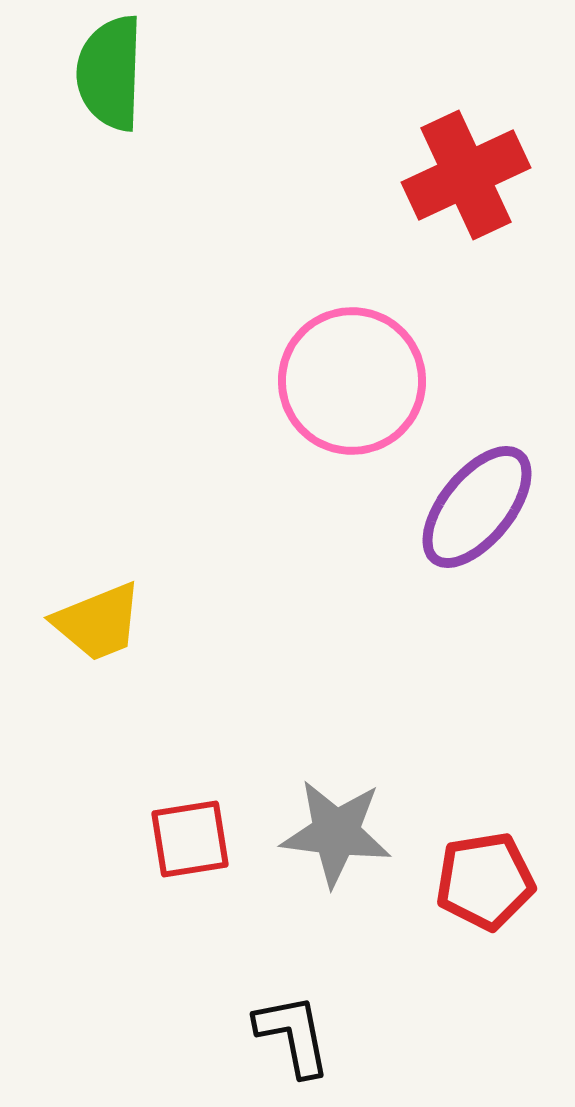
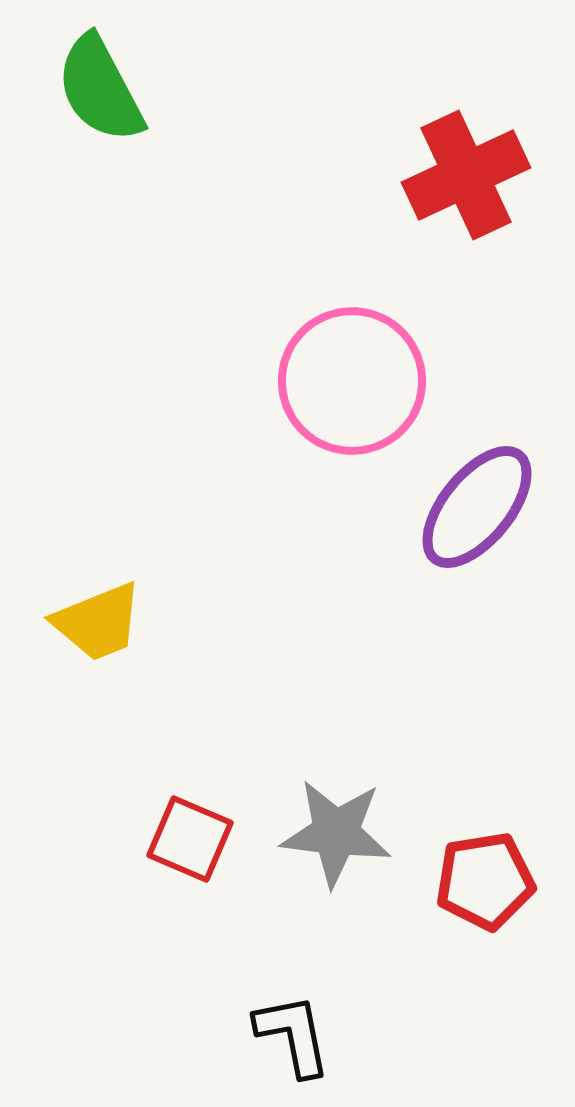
green semicircle: moved 10 px left, 16 px down; rotated 30 degrees counterclockwise
red square: rotated 32 degrees clockwise
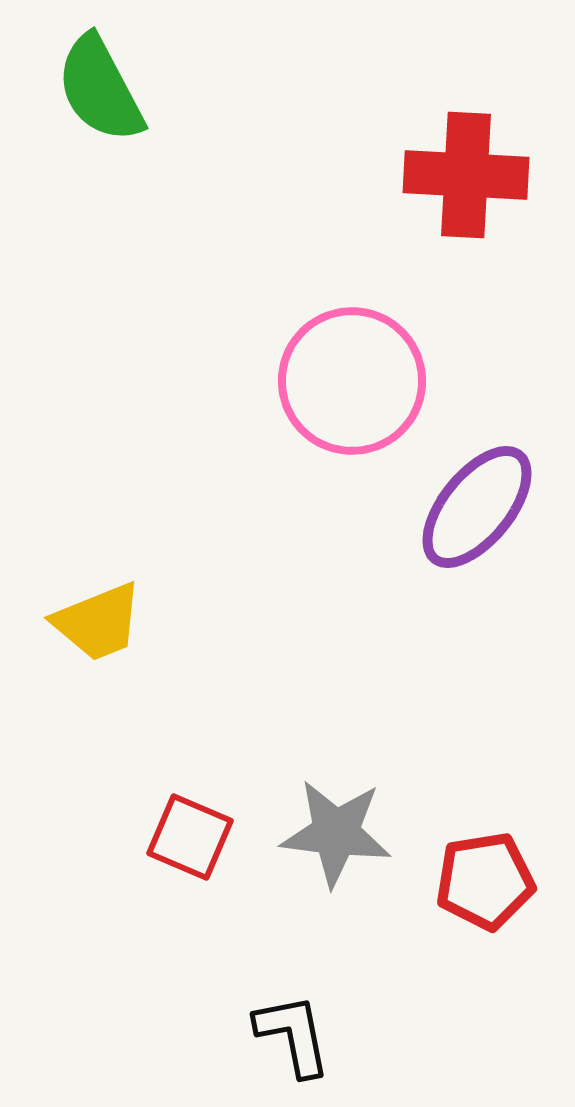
red cross: rotated 28 degrees clockwise
red square: moved 2 px up
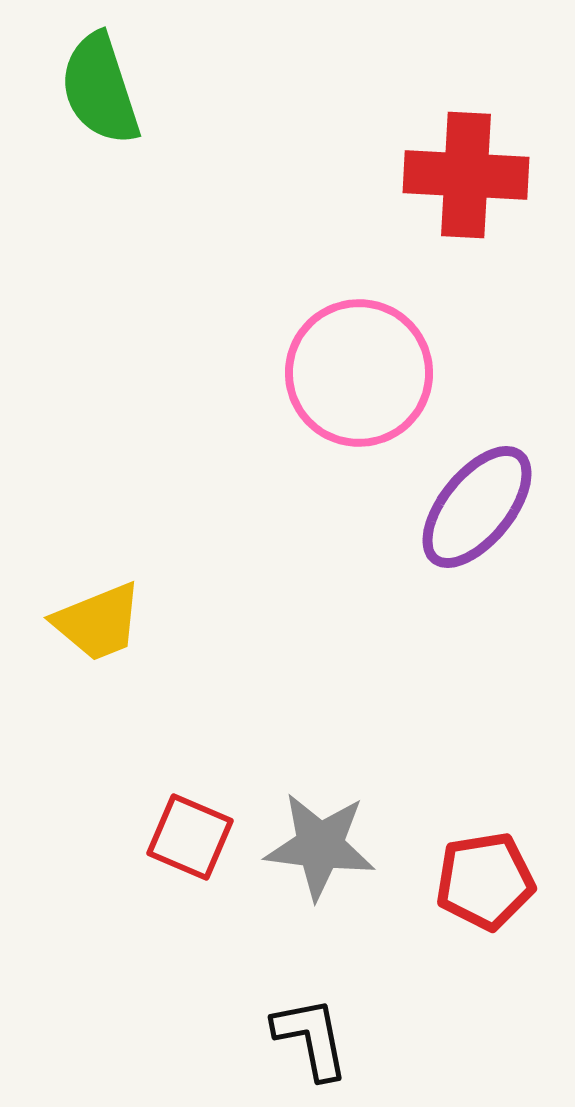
green semicircle: rotated 10 degrees clockwise
pink circle: moved 7 px right, 8 px up
gray star: moved 16 px left, 13 px down
black L-shape: moved 18 px right, 3 px down
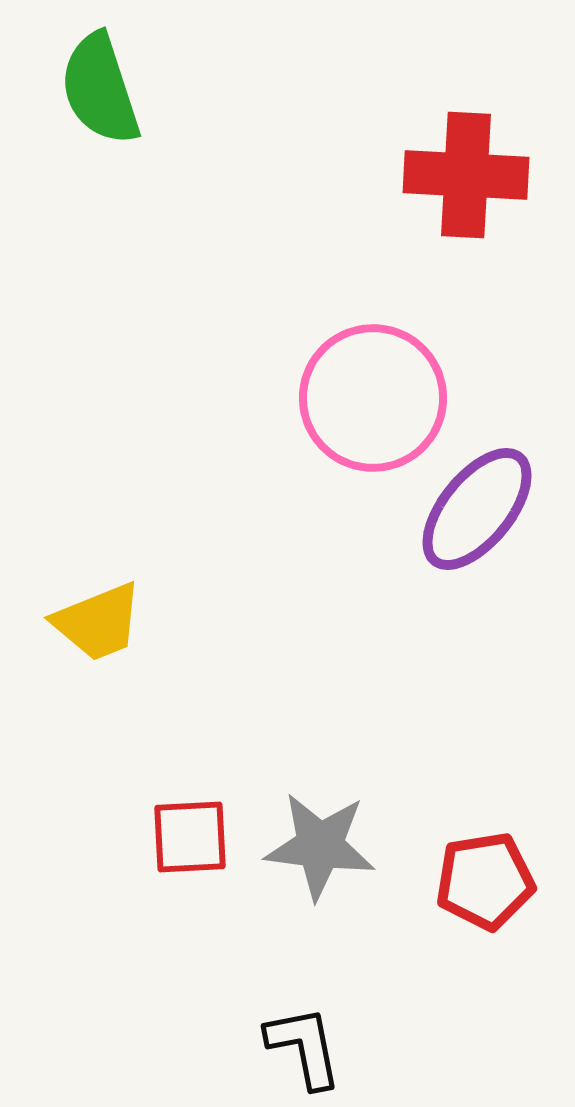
pink circle: moved 14 px right, 25 px down
purple ellipse: moved 2 px down
red square: rotated 26 degrees counterclockwise
black L-shape: moved 7 px left, 9 px down
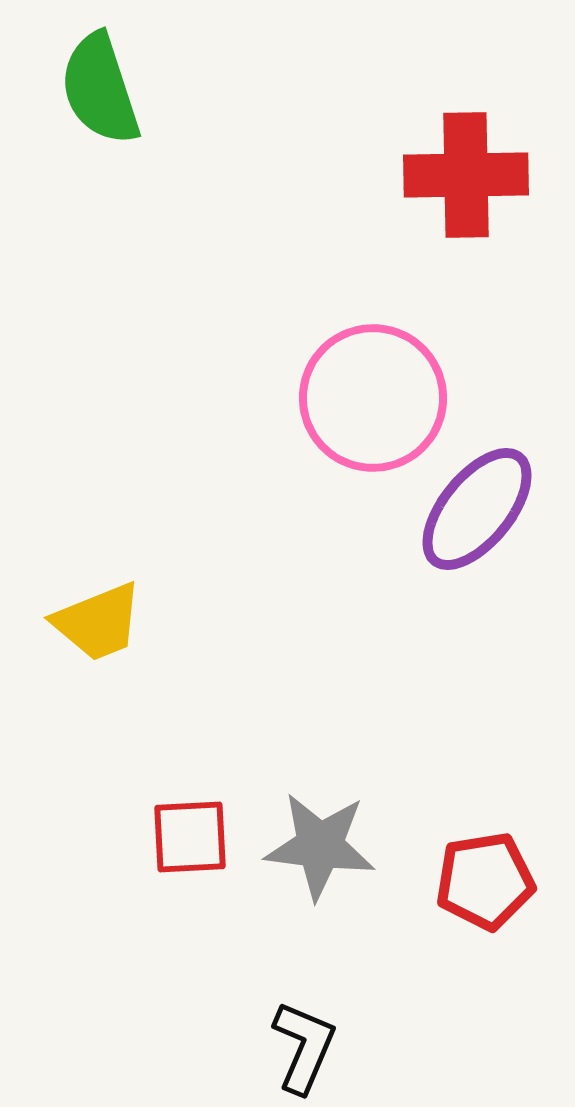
red cross: rotated 4 degrees counterclockwise
black L-shape: rotated 34 degrees clockwise
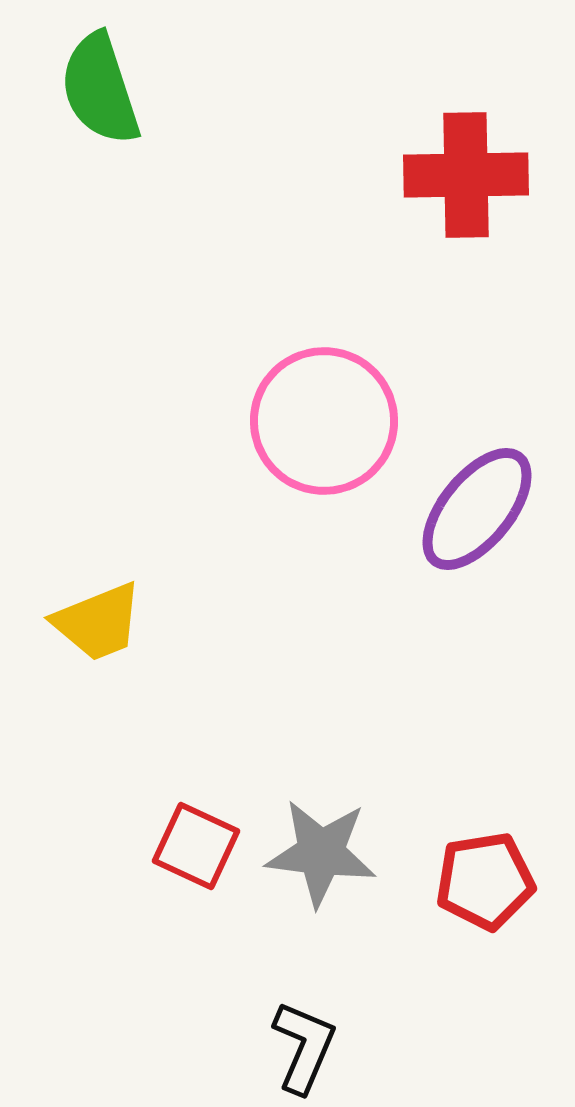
pink circle: moved 49 px left, 23 px down
red square: moved 6 px right, 9 px down; rotated 28 degrees clockwise
gray star: moved 1 px right, 7 px down
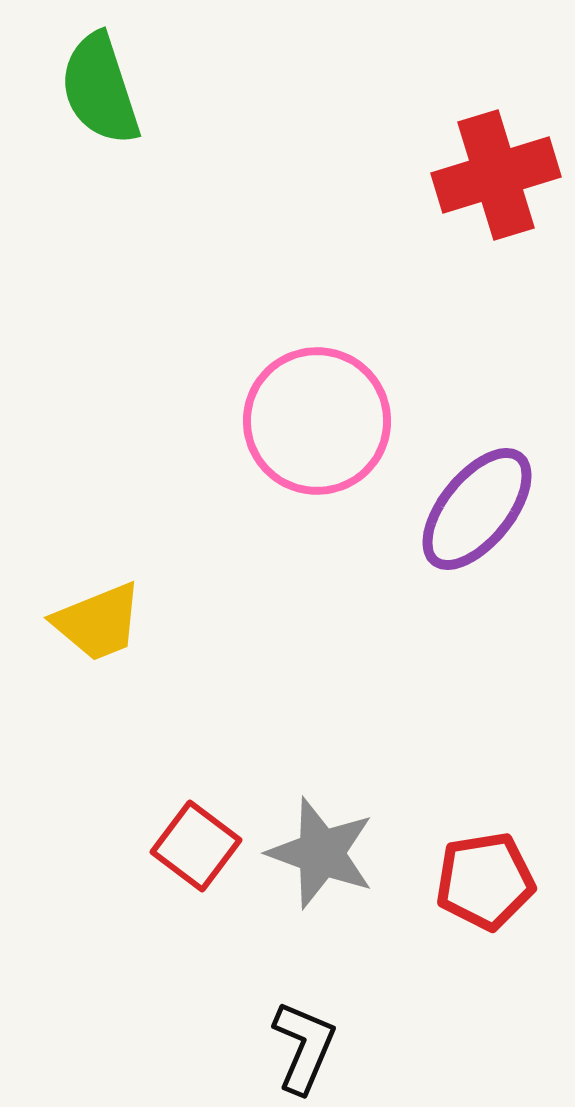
red cross: moved 30 px right; rotated 16 degrees counterclockwise
pink circle: moved 7 px left
red square: rotated 12 degrees clockwise
gray star: rotated 13 degrees clockwise
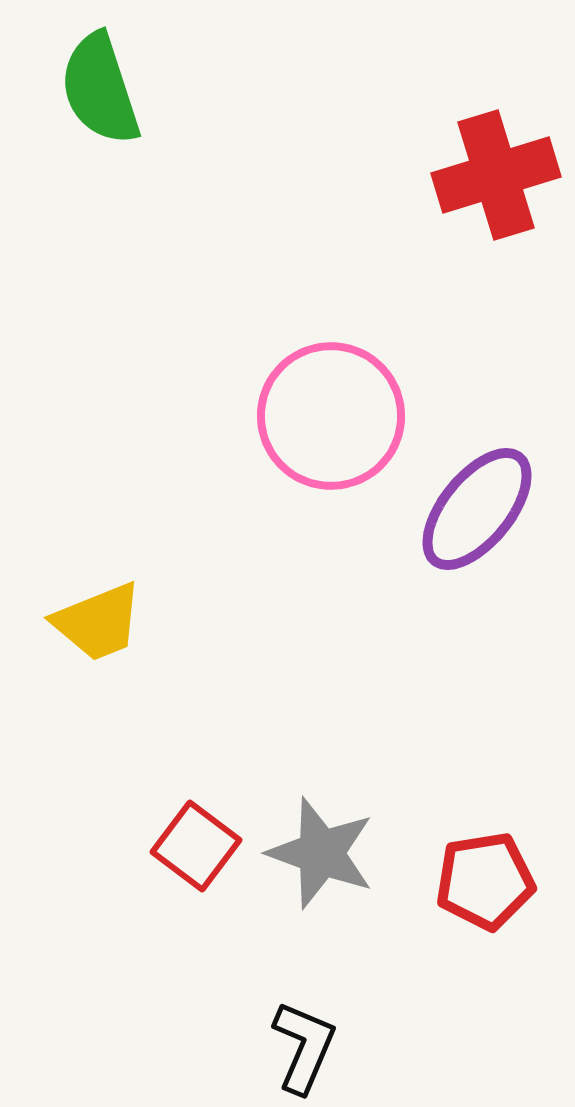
pink circle: moved 14 px right, 5 px up
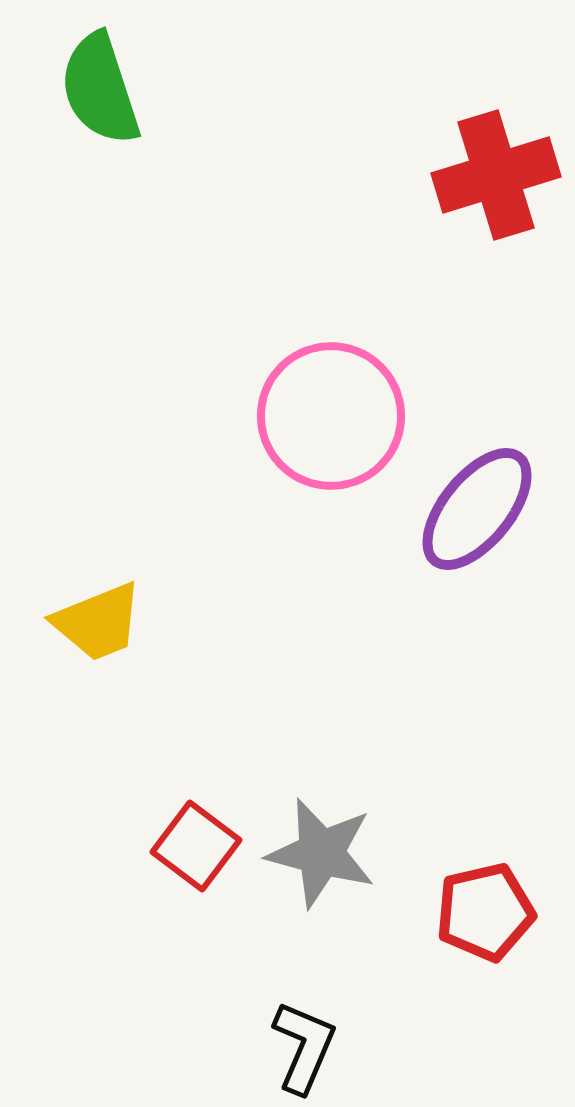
gray star: rotated 5 degrees counterclockwise
red pentagon: moved 31 px down; rotated 4 degrees counterclockwise
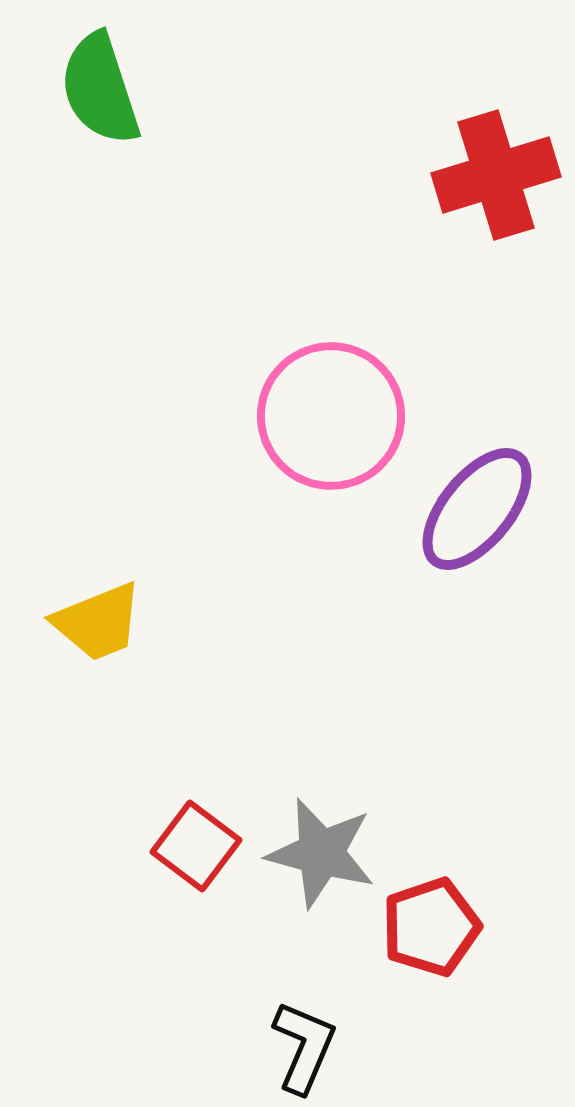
red pentagon: moved 54 px left, 15 px down; rotated 6 degrees counterclockwise
